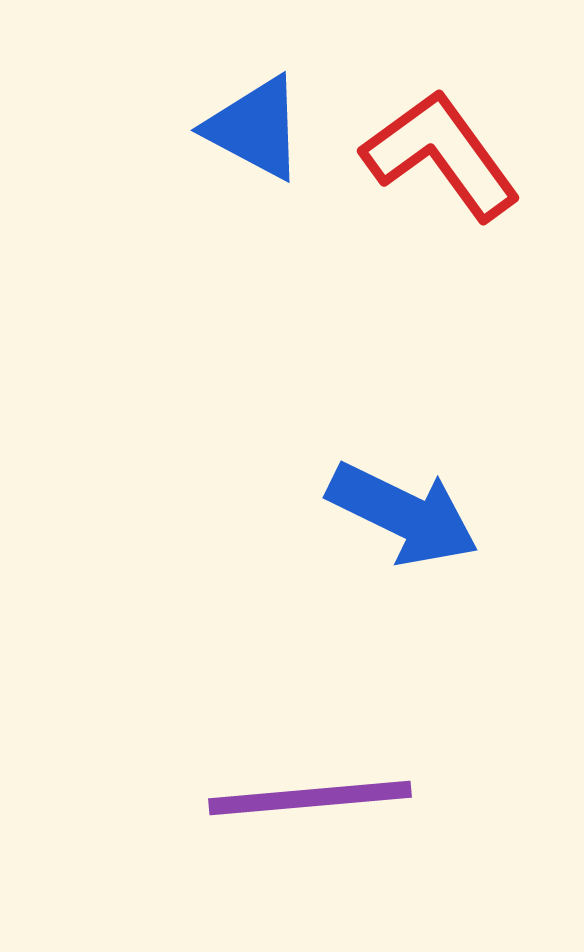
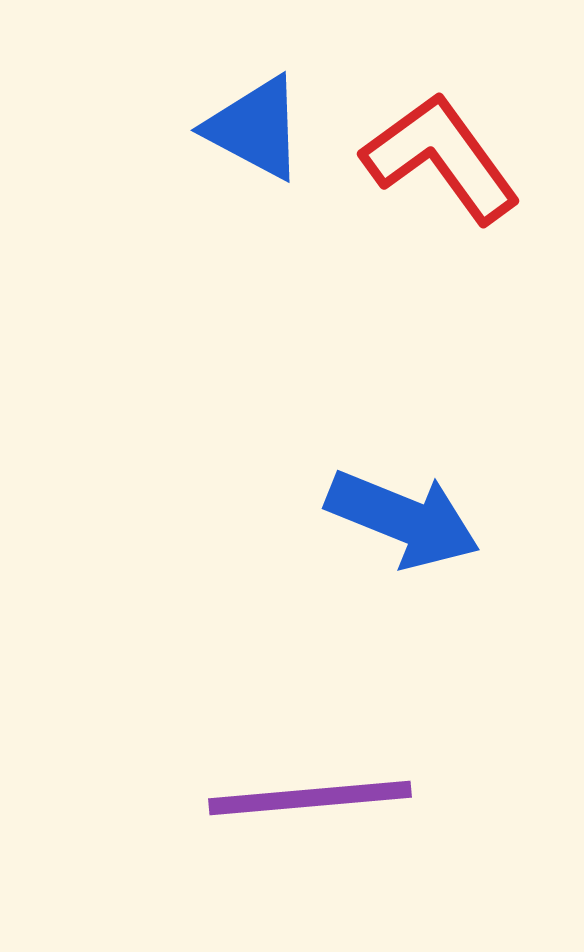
red L-shape: moved 3 px down
blue arrow: moved 5 px down; rotated 4 degrees counterclockwise
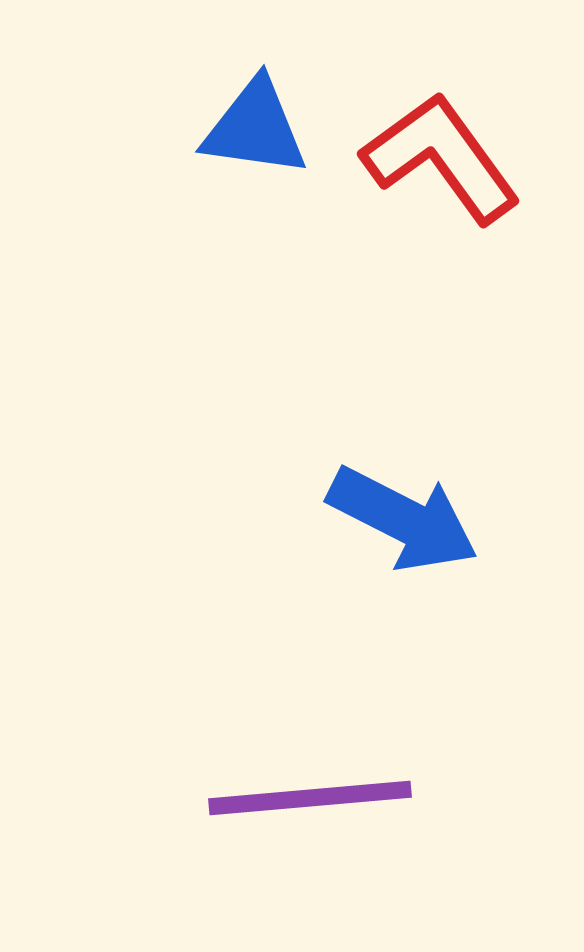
blue triangle: rotated 20 degrees counterclockwise
blue arrow: rotated 5 degrees clockwise
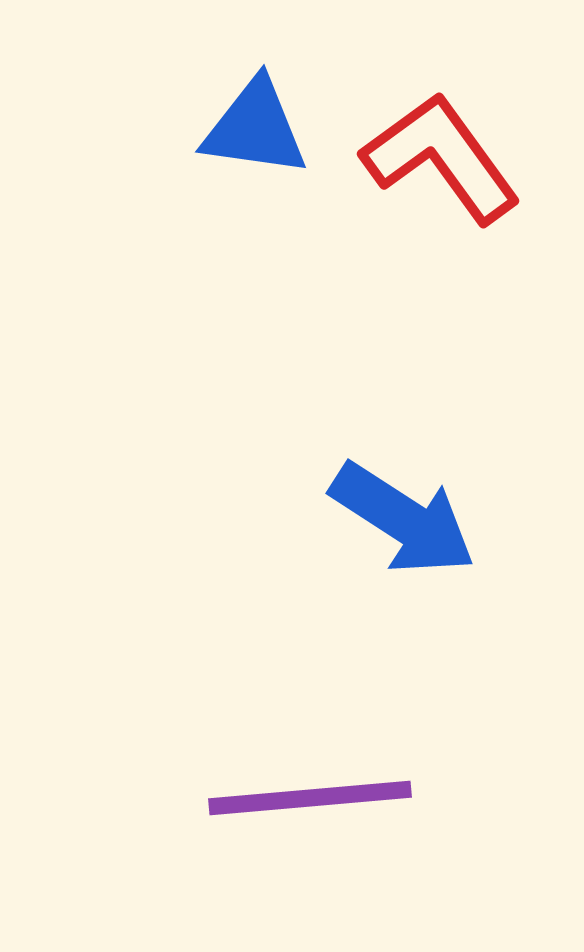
blue arrow: rotated 6 degrees clockwise
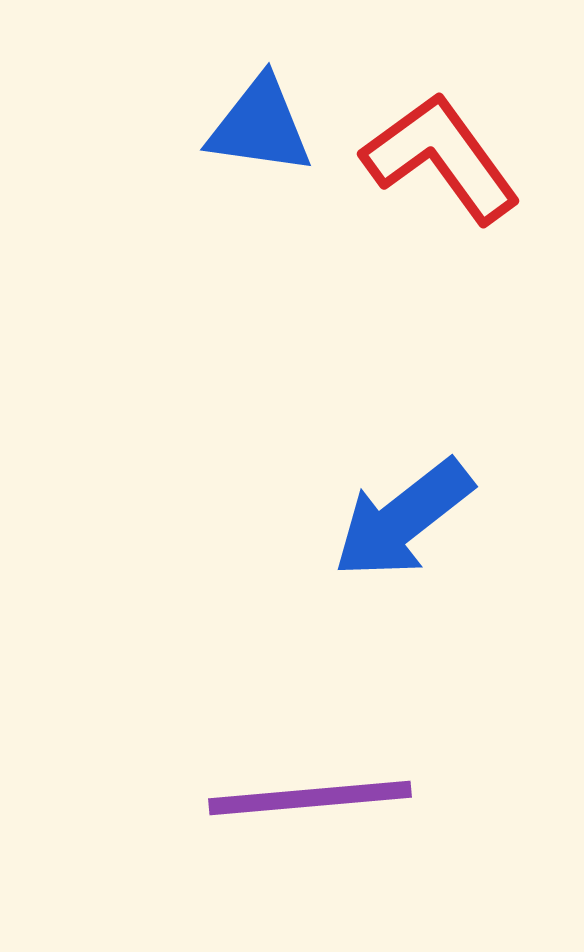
blue triangle: moved 5 px right, 2 px up
blue arrow: rotated 109 degrees clockwise
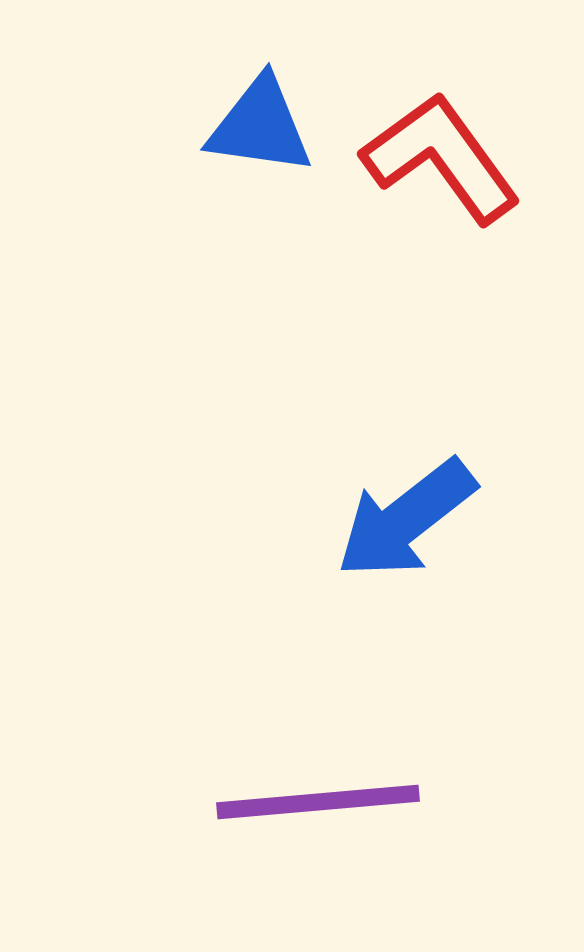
blue arrow: moved 3 px right
purple line: moved 8 px right, 4 px down
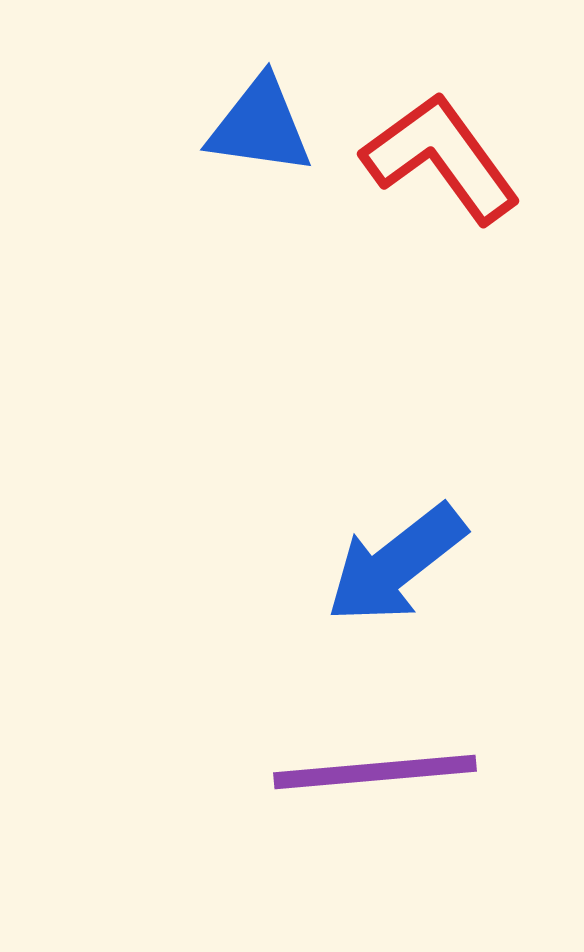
blue arrow: moved 10 px left, 45 px down
purple line: moved 57 px right, 30 px up
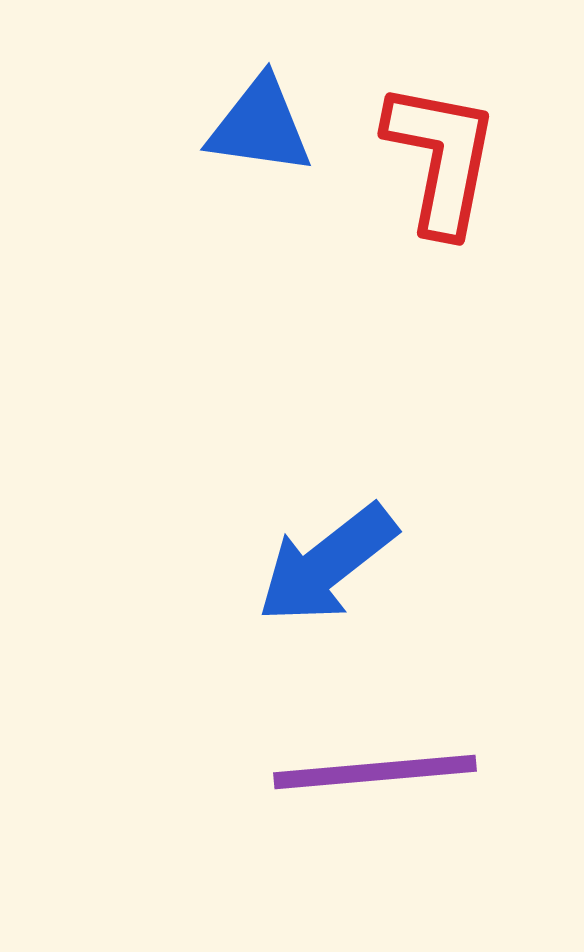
red L-shape: rotated 47 degrees clockwise
blue arrow: moved 69 px left
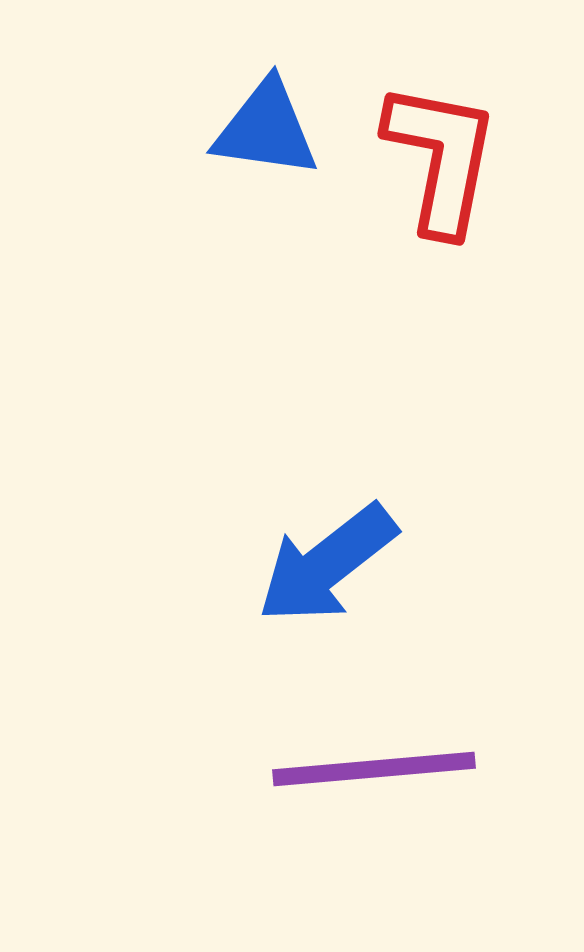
blue triangle: moved 6 px right, 3 px down
purple line: moved 1 px left, 3 px up
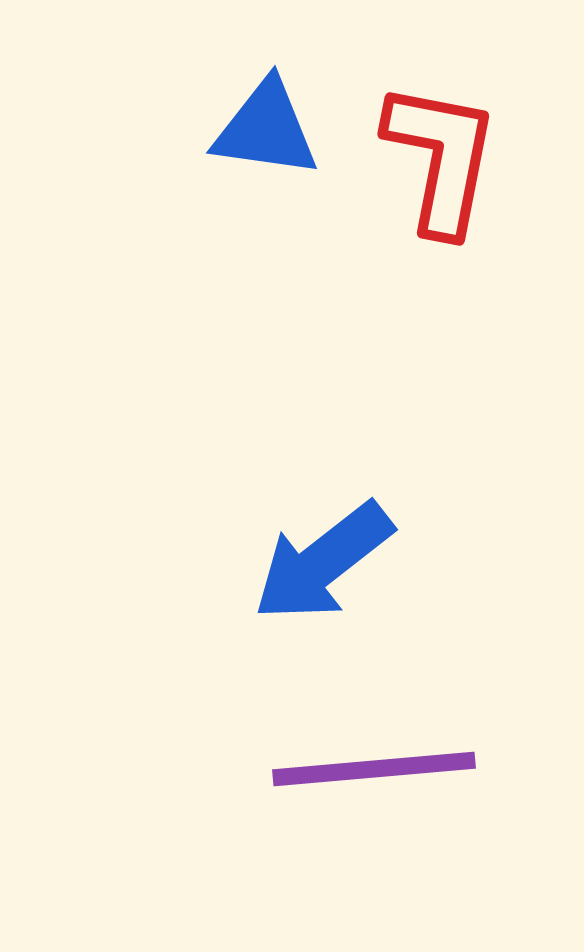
blue arrow: moved 4 px left, 2 px up
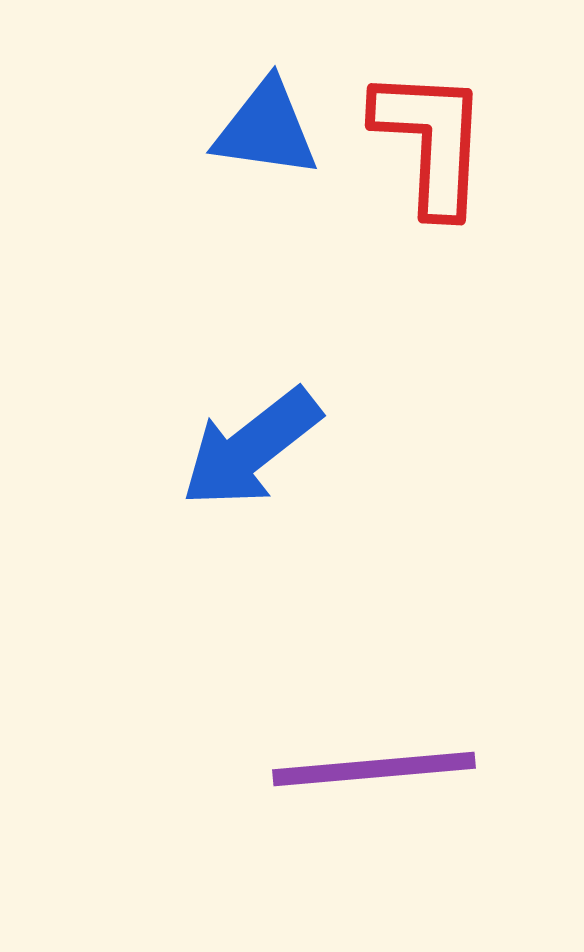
red L-shape: moved 10 px left, 17 px up; rotated 8 degrees counterclockwise
blue arrow: moved 72 px left, 114 px up
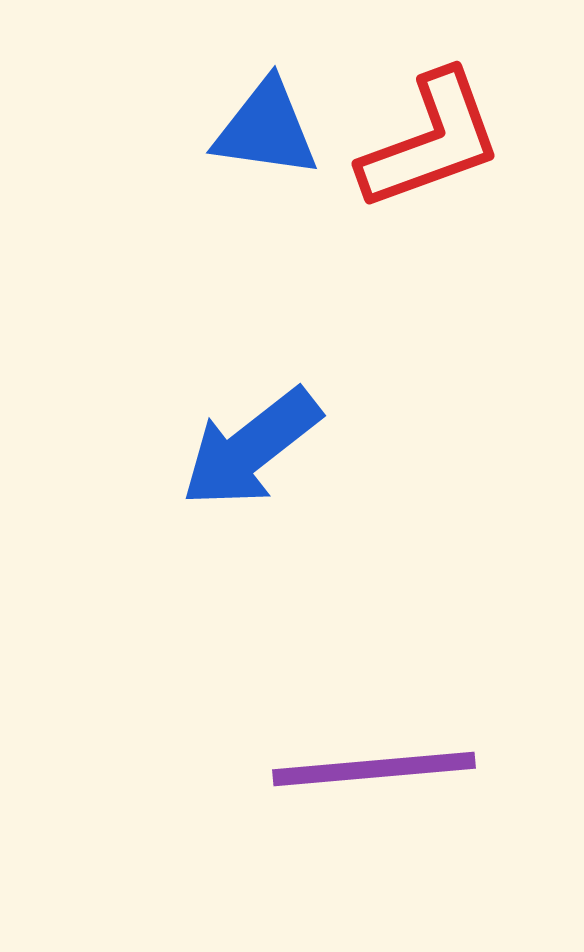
red L-shape: rotated 67 degrees clockwise
